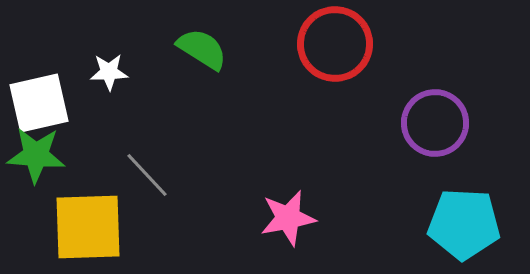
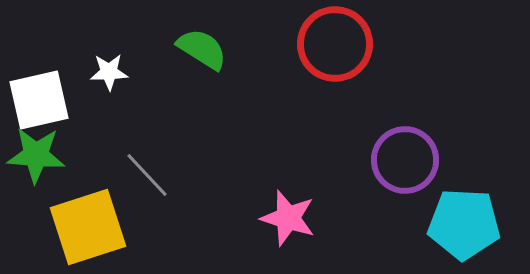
white square: moved 3 px up
purple circle: moved 30 px left, 37 px down
pink star: rotated 28 degrees clockwise
yellow square: rotated 16 degrees counterclockwise
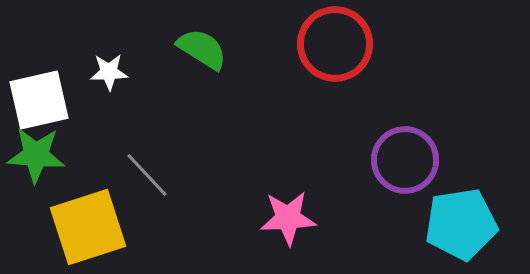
pink star: rotated 20 degrees counterclockwise
cyan pentagon: moved 3 px left; rotated 12 degrees counterclockwise
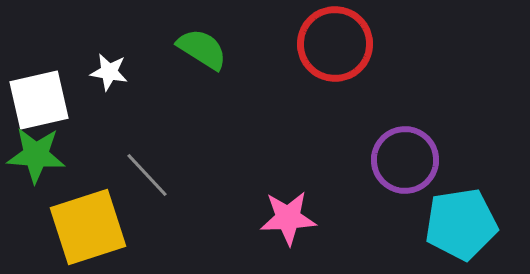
white star: rotated 12 degrees clockwise
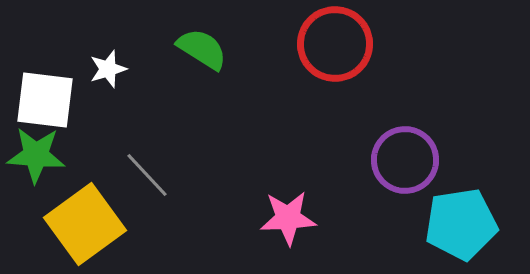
white star: moved 1 px left, 3 px up; rotated 27 degrees counterclockwise
white square: moved 6 px right; rotated 20 degrees clockwise
yellow square: moved 3 px left, 3 px up; rotated 18 degrees counterclockwise
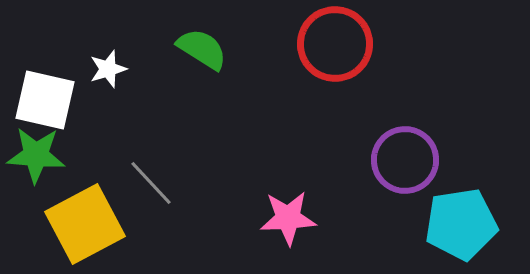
white square: rotated 6 degrees clockwise
gray line: moved 4 px right, 8 px down
yellow square: rotated 8 degrees clockwise
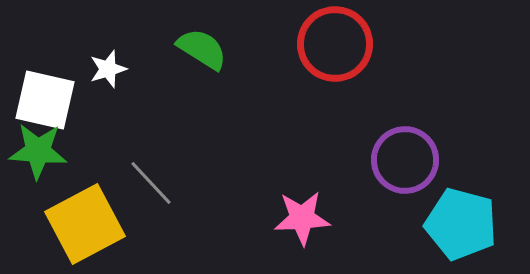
green star: moved 2 px right, 4 px up
pink star: moved 14 px right
cyan pentagon: rotated 24 degrees clockwise
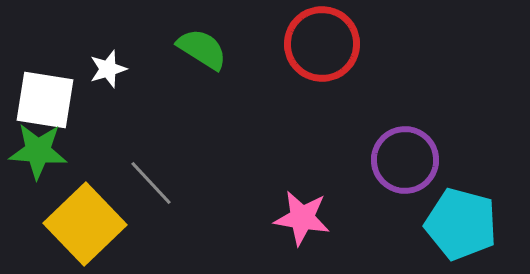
red circle: moved 13 px left
white square: rotated 4 degrees counterclockwise
pink star: rotated 12 degrees clockwise
yellow square: rotated 16 degrees counterclockwise
